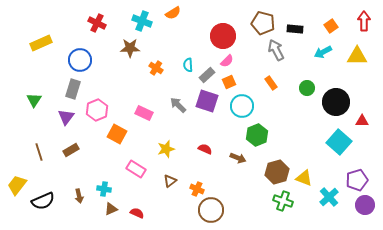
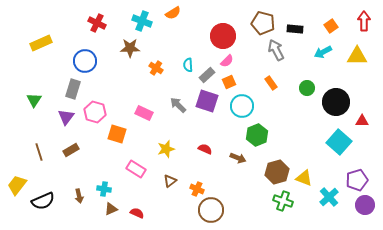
blue circle at (80, 60): moved 5 px right, 1 px down
pink hexagon at (97, 110): moved 2 px left, 2 px down; rotated 20 degrees counterclockwise
orange square at (117, 134): rotated 12 degrees counterclockwise
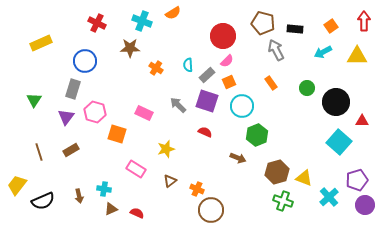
red semicircle at (205, 149): moved 17 px up
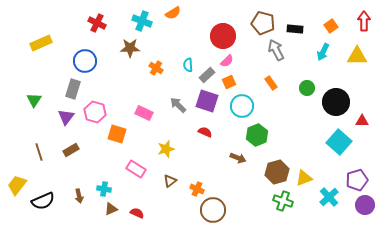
cyan arrow at (323, 52): rotated 36 degrees counterclockwise
yellow triangle at (304, 178): rotated 42 degrees counterclockwise
brown circle at (211, 210): moved 2 px right
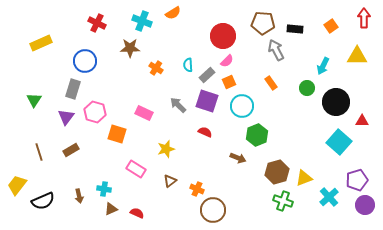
red arrow at (364, 21): moved 3 px up
brown pentagon at (263, 23): rotated 10 degrees counterclockwise
cyan arrow at (323, 52): moved 14 px down
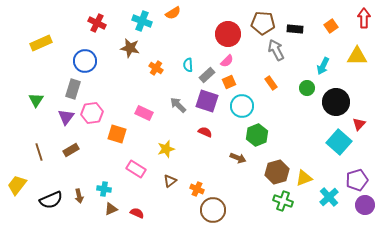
red circle at (223, 36): moved 5 px right, 2 px up
brown star at (130, 48): rotated 12 degrees clockwise
green triangle at (34, 100): moved 2 px right
pink hexagon at (95, 112): moved 3 px left, 1 px down; rotated 25 degrees counterclockwise
red triangle at (362, 121): moved 3 px left, 3 px down; rotated 48 degrees counterclockwise
black semicircle at (43, 201): moved 8 px right, 1 px up
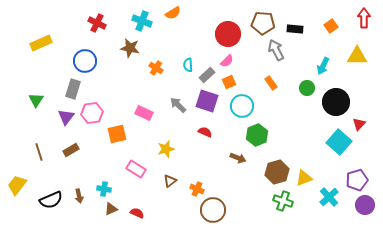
orange square at (117, 134): rotated 30 degrees counterclockwise
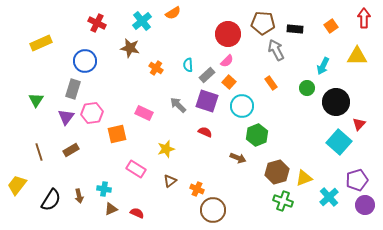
cyan cross at (142, 21): rotated 30 degrees clockwise
orange square at (229, 82): rotated 24 degrees counterclockwise
black semicircle at (51, 200): rotated 35 degrees counterclockwise
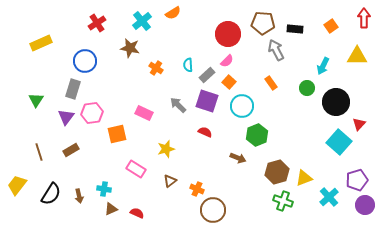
red cross at (97, 23): rotated 30 degrees clockwise
black semicircle at (51, 200): moved 6 px up
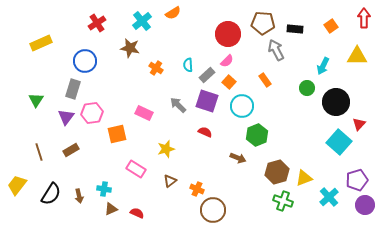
orange rectangle at (271, 83): moved 6 px left, 3 px up
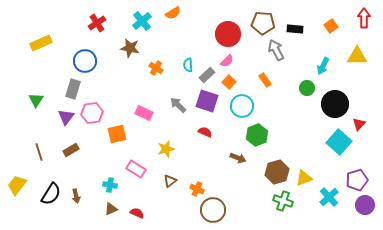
black circle at (336, 102): moved 1 px left, 2 px down
cyan cross at (104, 189): moved 6 px right, 4 px up
brown arrow at (79, 196): moved 3 px left
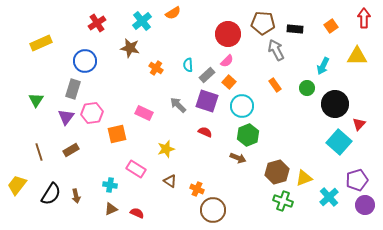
orange rectangle at (265, 80): moved 10 px right, 5 px down
green hexagon at (257, 135): moved 9 px left
brown triangle at (170, 181): rotated 48 degrees counterclockwise
